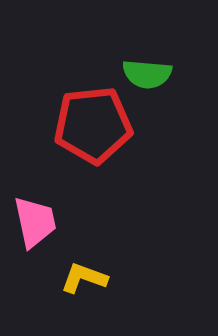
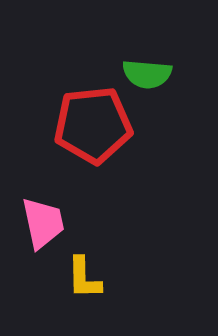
pink trapezoid: moved 8 px right, 1 px down
yellow L-shape: rotated 111 degrees counterclockwise
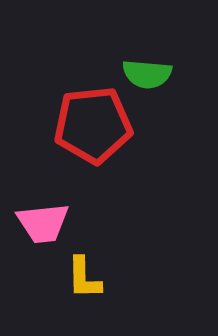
pink trapezoid: rotated 96 degrees clockwise
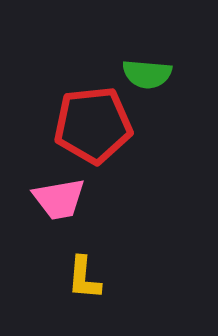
pink trapezoid: moved 16 px right, 24 px up; rotated 4 degrees counterclockwise
yellow L-shape: rotated 6 degrees clockwise
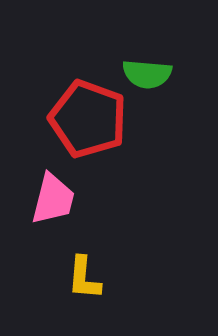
red pentagon: moved 5 px left, 6 px up; rotated 26 degrees clockwise
pink trapezoid: moved 6 px left; rotated 66 degrees counterclockwise
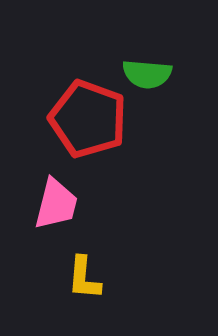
pink trapezoid: moved 3 px right, 5 px down
